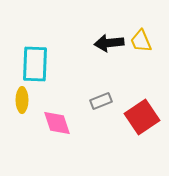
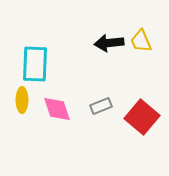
gray rectangle: moved 5 px down
red square: rotated 16 degrees counterclockwise
pink diamond: moved 14 px up
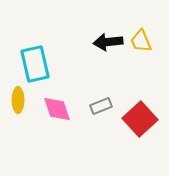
black arrow: moved 1 px left, 1 px up
cyan rectangle: rotated 15 degrees counterclockwise
yellow ellipse: moved 4 px left
red square: moved 2 px left, 2 px down; rotated 8 degrees clockwise
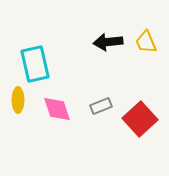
yellow trapezoid: moved 5 px right, 1 px down
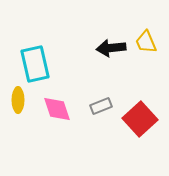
black arrow: moved 3 px right, 6 px down
